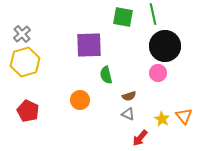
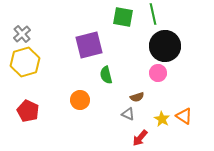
purple square: rotated 12 degrees counterclockwise
brown semicircle: moved 8 px right, 1 px down
orange triangle: rotated 18 degrees counterclockwise
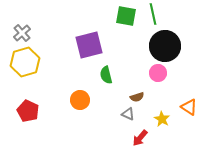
green square: moved 3 px right, 1 px up
gray cross: moved 1 px up
orange triangle: moved 5 px right, 9 px up
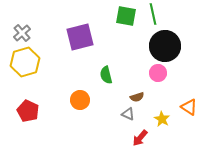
purple square: moved 9 px left, 8 px up
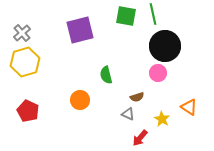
purple square: moved 7 px up
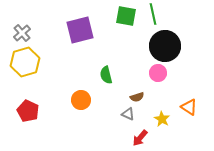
orange circle: moved 1 px right
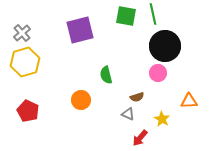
orange triangle: moved 6 px up; rotated 36 degrees counterclockwise
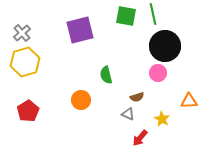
red pentagon: rotated 15 degrees clockwise
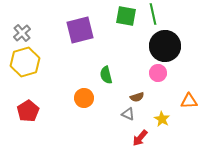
orange circle: moved 3 px right, 2 px up
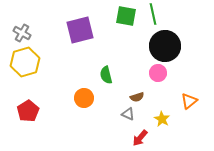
gray cross: rotated 18 degrees counterclockwise
orange triangle: rotated 36 degrees counterclockwise
